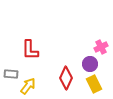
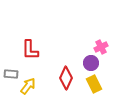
purple circle: moved 1 px right, 1 px up
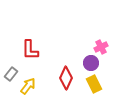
gray rectangle: rotated 56 degrees counterclockwise
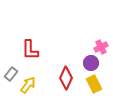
yellow arrow: moved 1 px up
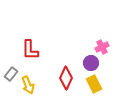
pink cross: moved 1 px right
yellow arrow: rotated 120 degrees clockwise
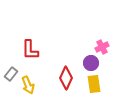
yellow rectangle: rotated 18 degrees clockwise
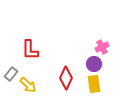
purple circle: moved 3 px right, 1 px down
yellow arrow: rotated 24 degrees counterclockwise
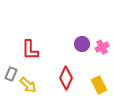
purple circle: moved 12 px left, 20 px up
gray rectangle: rotated 16 degrees counterclockwise
yellow rectangle: moved 5 px right, 1 px down; rotated 18 degrees counterclockwise
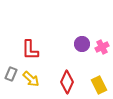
red diamond: moved 1 px right, 4 px down
yellow arrow: moved 3 px right, 6 px up
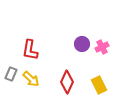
red L-shape: rotated 10 degrees clockwise
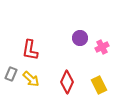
purple circle: moved 2 px left, 6 px up
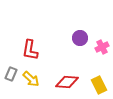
red diamond: rotated 70 degrees clockwise
